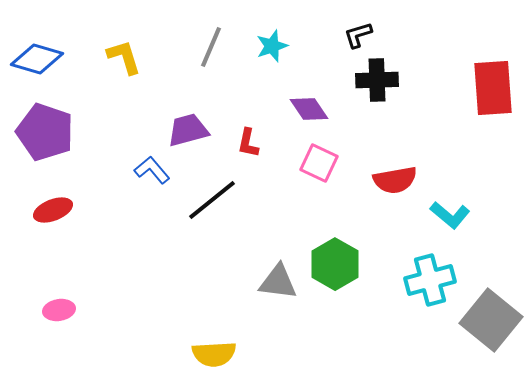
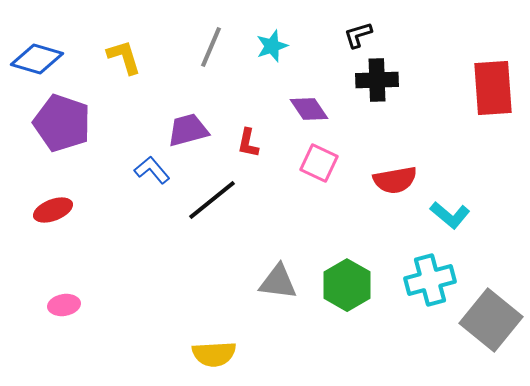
purple pentagon: moved 17 px right, 9 px up
green hexagon: moved 12 px right, 21 px down
pink ellipse: moved 5 px right, 5 px up
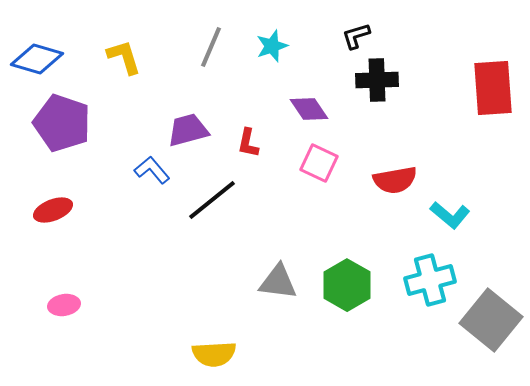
black L-shape: moved 2 px left, 1 px down
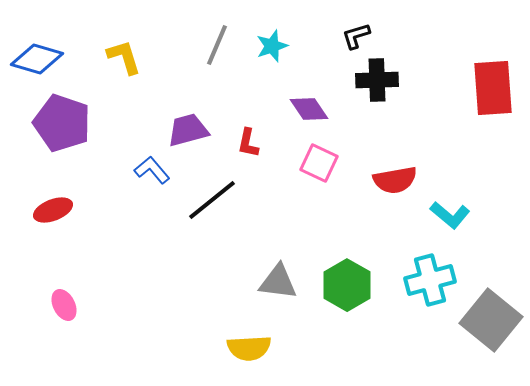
gray line: moved 6 px right, 2 px up
pink ellipse: rotated 72 degrees clockwise
yellow semicircle: moved 35 px right, 6 px up
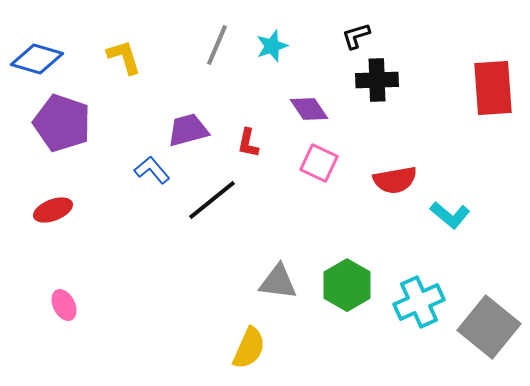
cyan cross: moved 11 px left, 22 px down; rotated 9 degrees counterclockwise
gray square: moved 2 px left, 7 px down
yellow semicircle: rotated 63 degrees counterclockwise
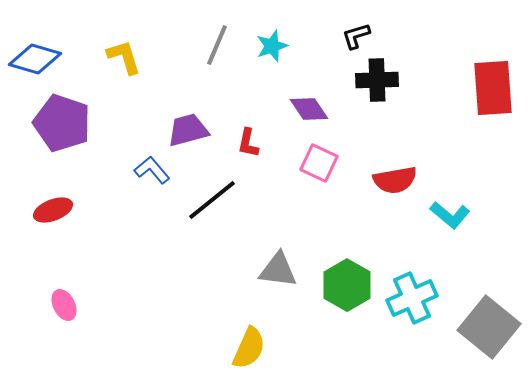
blue diamond: moved 2 px left
gray triangle: moved 12 px up
cyan cross: moved 7 px left, 4 px up
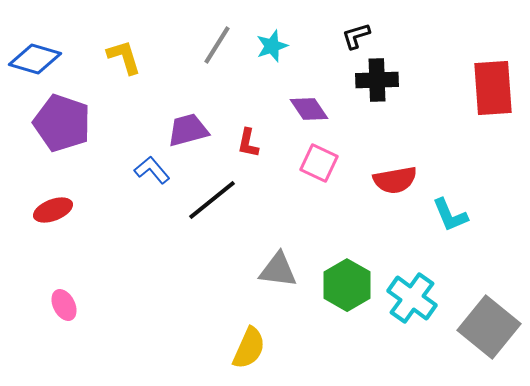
gray line: rotated 9 degrees clockwise
cyan L-shape: rotated 27 degrees clockwise
cyan cross: rotated 30 degrees counterclockwise
